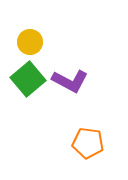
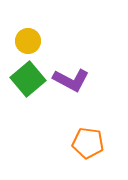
yellow circle: moved 2 px left, 1 px up
purple L-shape: moved 1 px right, 1 px up
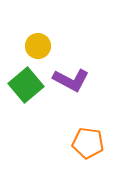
yellow circle: moved 10 px right, 5 px down
green square: moved 2 px left, 6 px down
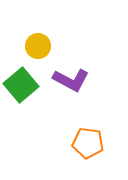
green square: moved 5 px left
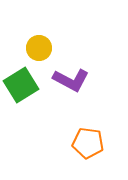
yellow circle: moved 1 px right, 2 px down
green square: rotated 8 degrees clockwise
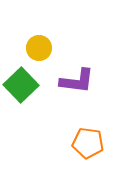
purple L-shape: moved 6 px right, 1 px down; rotated 21 degrees counterclockwise
green square: rotated 12 degrees counterclockwise
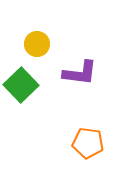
yellow circle: moved 2 px left, 4 px up
purple L-shape: moved 3 px right, 8 px up
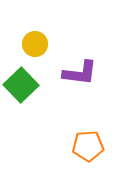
yellow circle: moved 2 px left
orange pentagon: moved 3 px down; rotated 12 degrees counterclockwise
